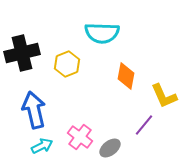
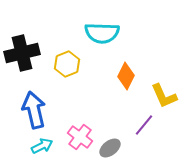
orange diamond: rotated 16 degrees clockwise
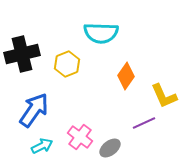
cyan semicircle: moved 1 px left
black cross: moved 1 px down
orange diamond: rotated 8 degrees clockwise
blue arrow: rotated 48 degrees clockwise
purple line: moved 2 px up; rotated 25 degrees clockwise
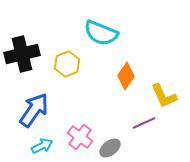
cyan semicircle: rotated 20 degrees clockwise
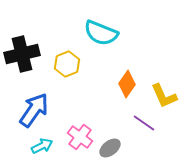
orange diamond: moved 1 px right, 8 px down
purple line: rotated 60 degrees clockwise
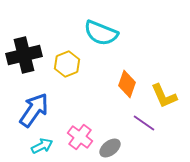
black cross: moved 2 px right, 1 px down
orange diamond: rotated 16 degrees counterclockwise
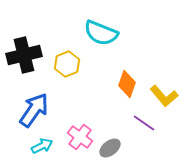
yellow L-shape: rotated 16 degrees counterclockwise
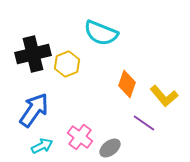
black cross: moved 9 px right, 1 px up
